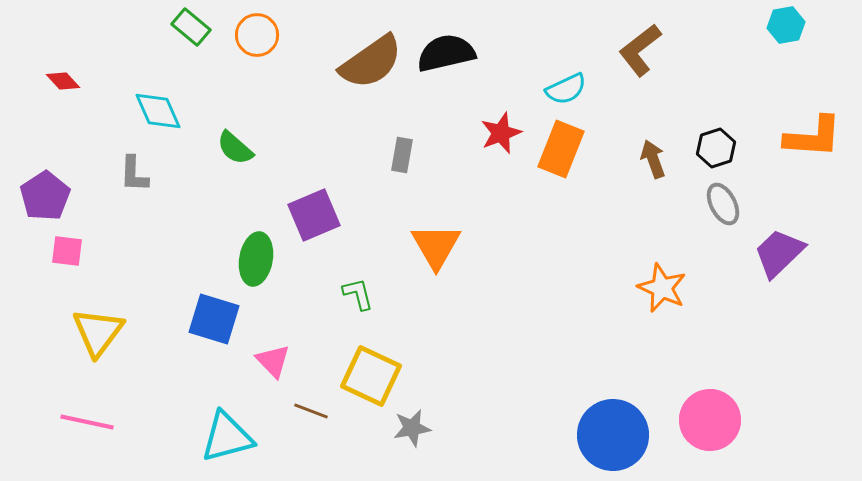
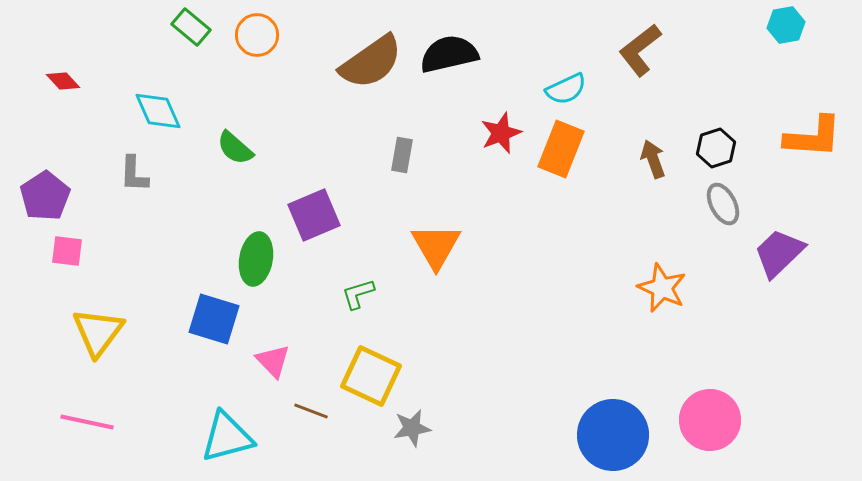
black semicircle: moved 3 px right, 1 px down
green L-shape: rotated 93 degrees counterclockwise
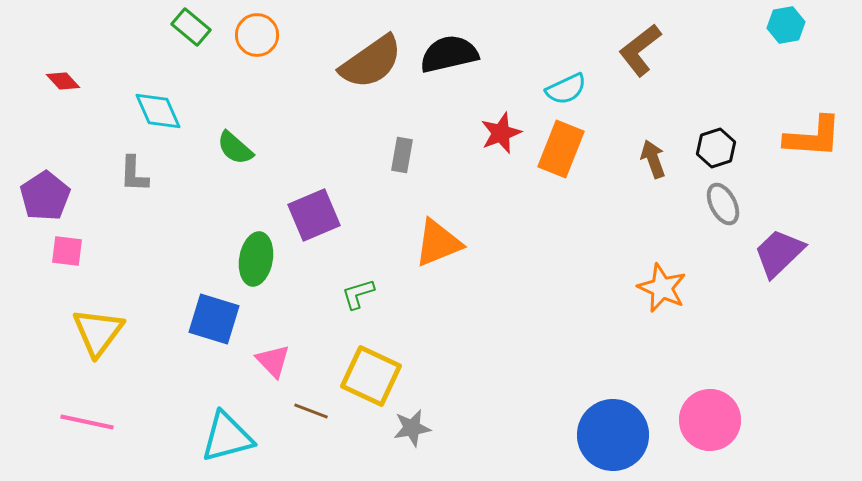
orange triangle: moved 2 px right, 3 px up; rotated 38 degrees clockwise
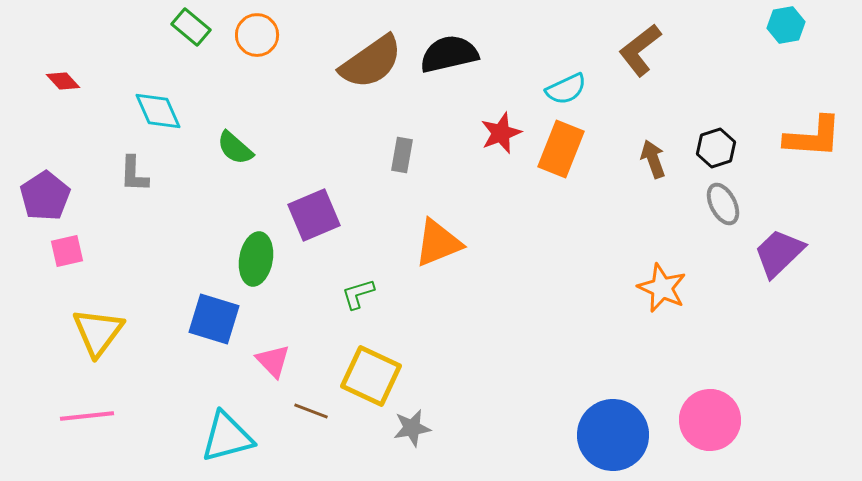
pink square: rotated 20 degrees counterclockwise
pink line: moved 6 px up; rotated 18 degrees counterclockwise
